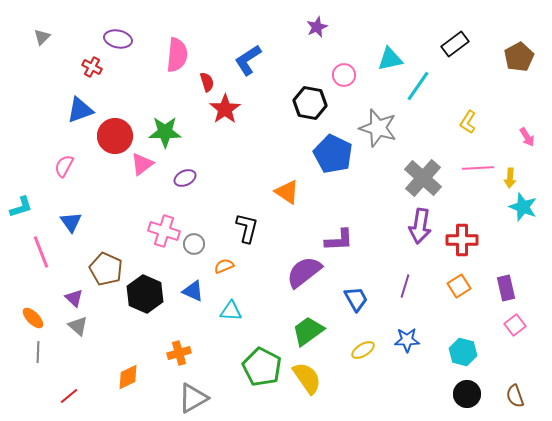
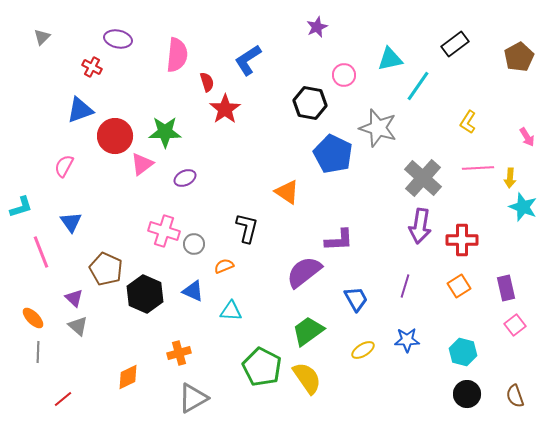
red line at (69, 396): moved 6 px left, 3 px down
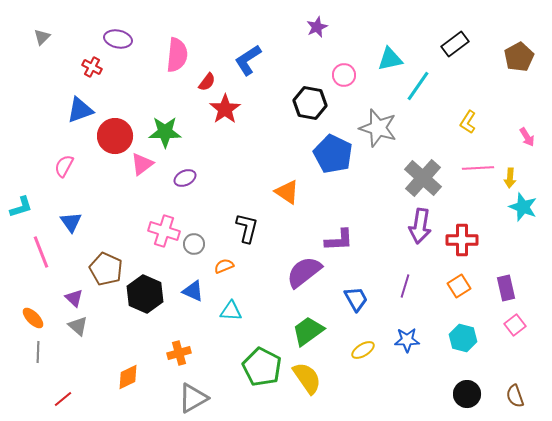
red semicircle at (207, 82): rotated 54 degrees clockwise
cyan hexagon at (463, 352): moved 14 px up
